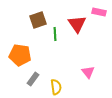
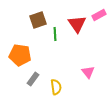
pink rectangle: moved 3 px down; rotated 40 degrees counterclockwise
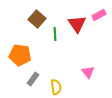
brown square: moved 1 px left, 1 px up; rotated 30 degrees counterclockwise
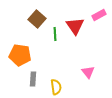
red triangle: moved 2 px left, 2 px down
gray rectangle: rotated 32 degrees counterclockwise
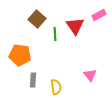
pink triangle: moved 2 px right, 3 px down
gray rectangle: moved 1 px down
